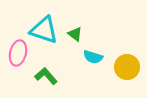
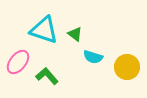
pink ellipse: moved 9 px down; rotated 25 degrees clockwise
green L-shape: moved 1 px right
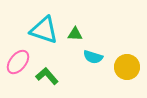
green triangle: rotated 35 degrees counterclockwise
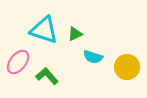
green triangle: rotated 28 degrees counterclockwise
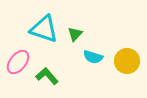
cyan triangle: moved 1 px up
green triangle: rotated 21 degrees counterclockwise
yellow circle: moved 6 px up
